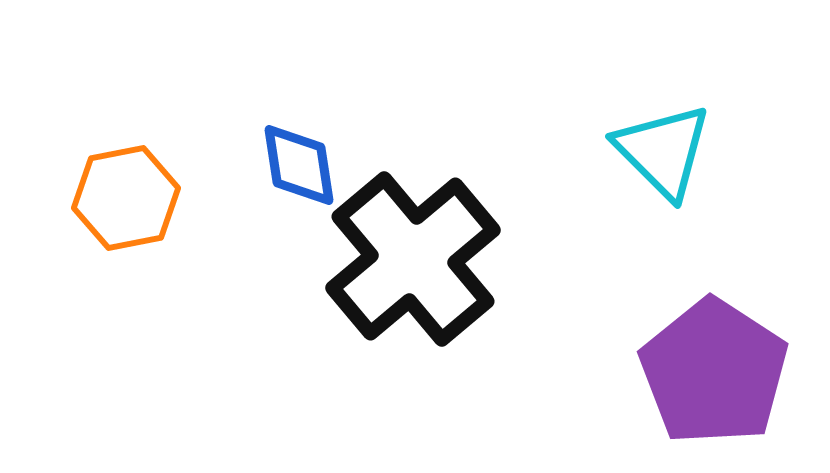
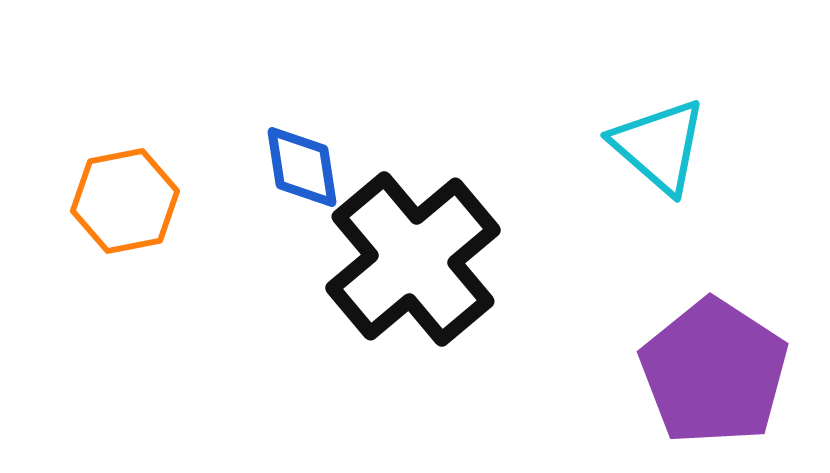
cyan triangle: moved 4 px left, 5 px up; rotated 4 degrees counterclockwise
blue diamond: moved 3 px right, 2 px down
orange hexagon: moved 1 px left, 3 px down
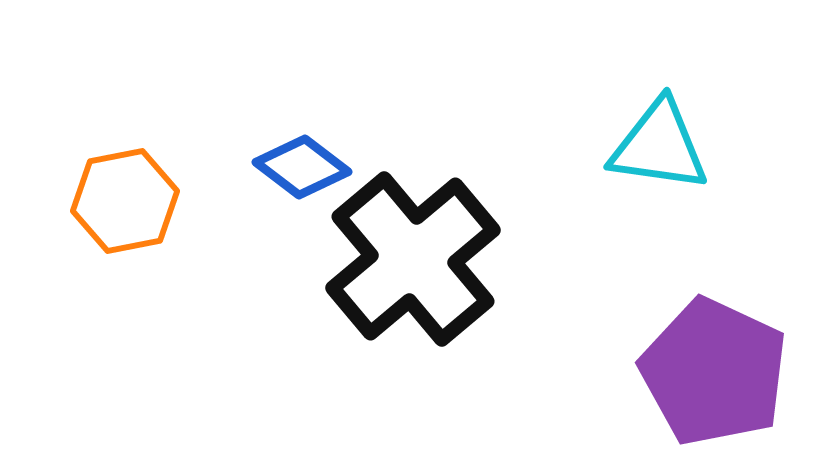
cyan triangle: rotated 33 degrees counterclockwise
blue diamond: rotated 44 degrees counterclockwise
purple pentagon: rotated 8 degrees counterclockwise
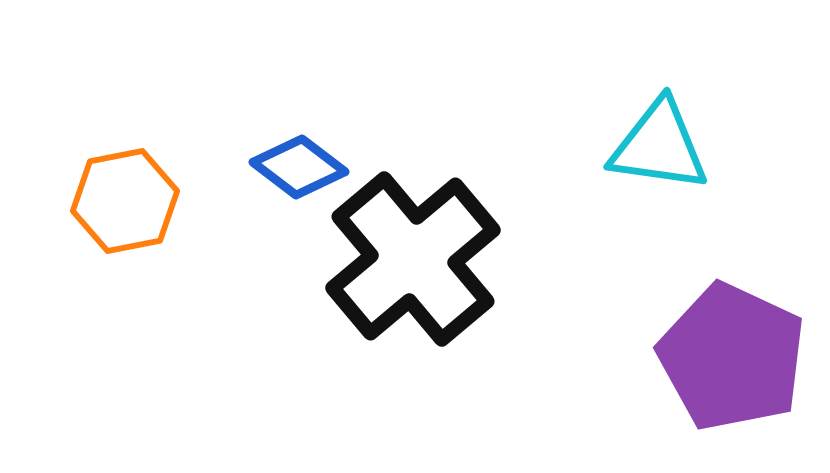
blue diamond: moved 3 px left
purple pentagon: moved 18 px right, 15 px up
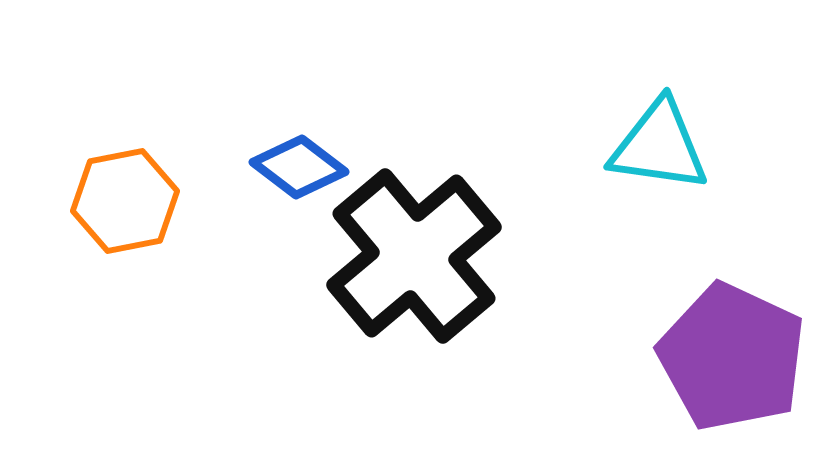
black cross: moved 1 px right, 3 px up
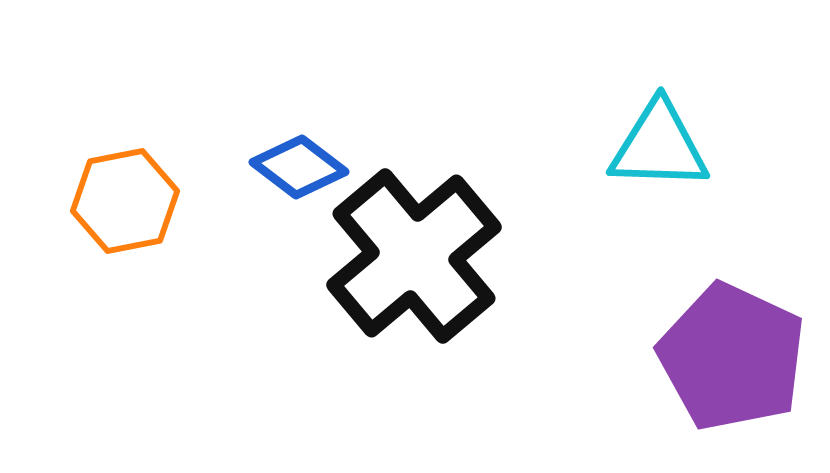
cyan triangle: rotated 6 degrees counterclockwise
